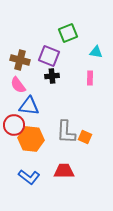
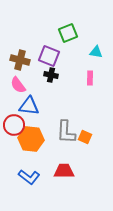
black cross: moved 1 px left, 1 px up; rotated 16 degrees clockwise
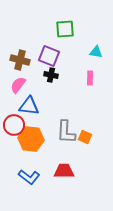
green square: moved 3 px left, 4 px up; rotated 18 degrees clockwise
pink semicircle: rotated 72 degrees clockwise
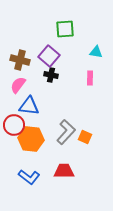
purple square: rotated 20 degrees clockwise
gray L-shape: rotated 140 degrees counterclockwise
